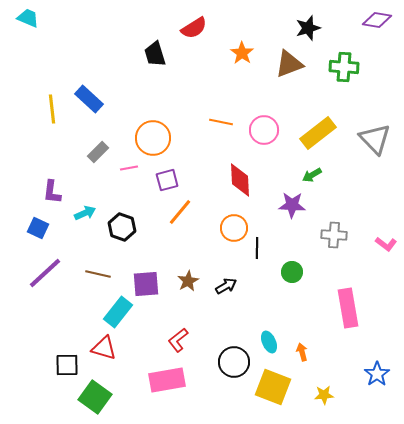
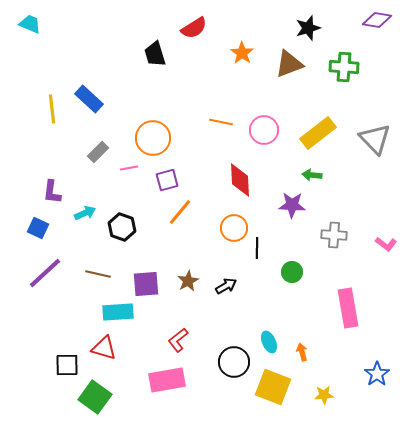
cyan trapezoid at (28, 18): moved 2 px right, 6 px down
green arrow at (312, 175): rotated 36 degrees clockwise
cyan rectangle at (118, 312): rotated 48 degrees clockwise
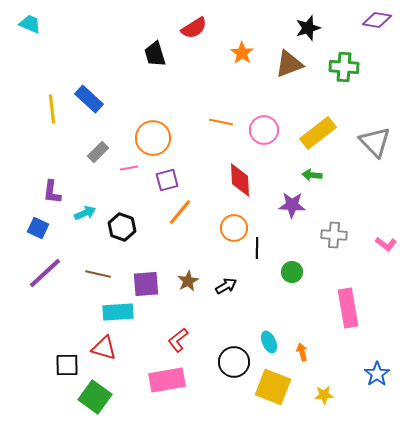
gray triangle at (375, 139): moved 3 px down
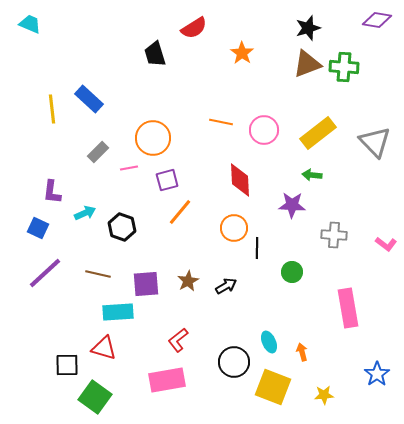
brown triangle at (289, 64): moved 18 px right
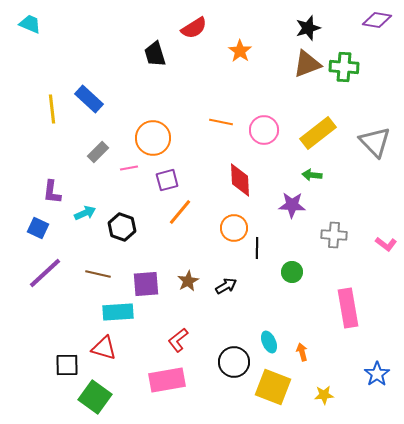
orange star at (242, 53): moved 2 px left, 2 px up
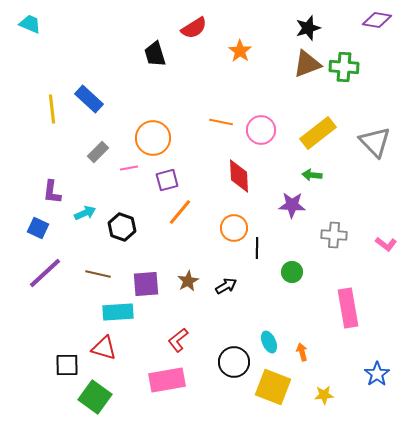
pink circle at (264, 130): moved 3 px left
red diamond at (240, 180): moved 1 px left, 4 px up
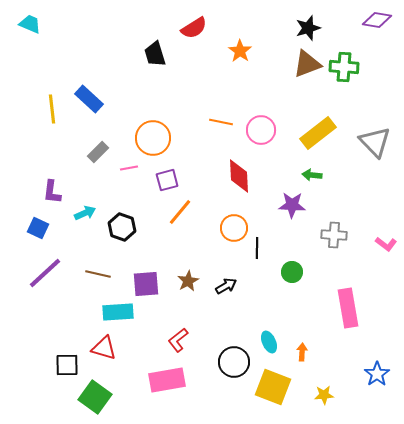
orange arrow at (302, 352): rotated 18 degrees clockwise
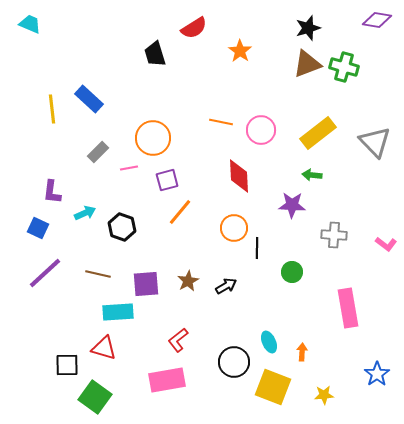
green cross at (344, 67): rotated 12 degrees clockwise
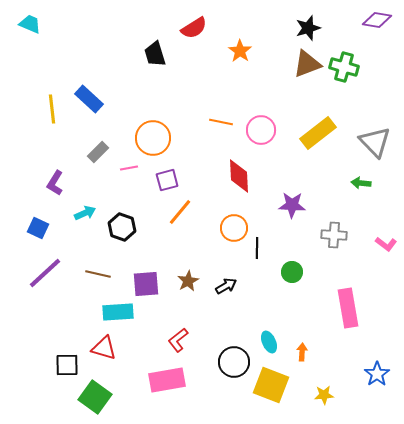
green arrow at (312, 175): moved 49 px right, 8 px down
purple L-shape at (52, 192): moved 3 px right, 9 px up; rotated 25 degrees clockwise
yellow square at (273, 387): moved 2 px left, 2 px up
